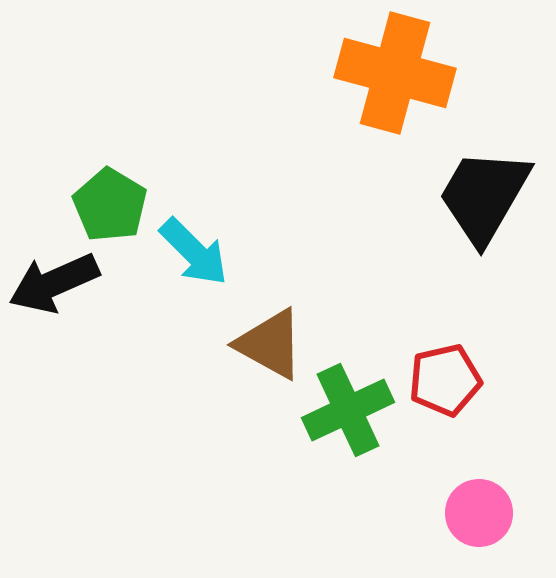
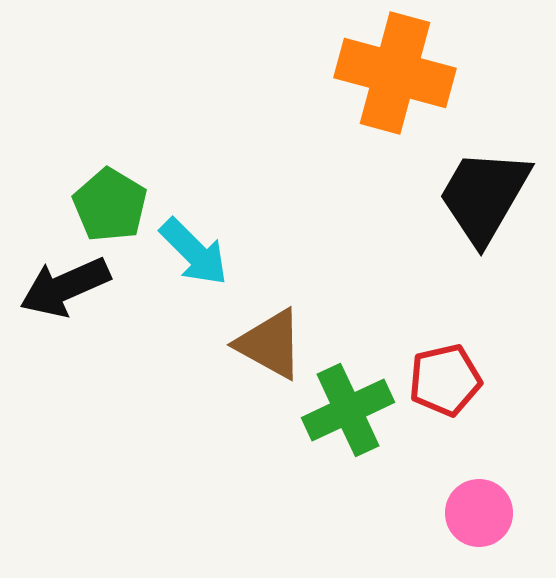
black arrow: moved 11 px right, 4 px down
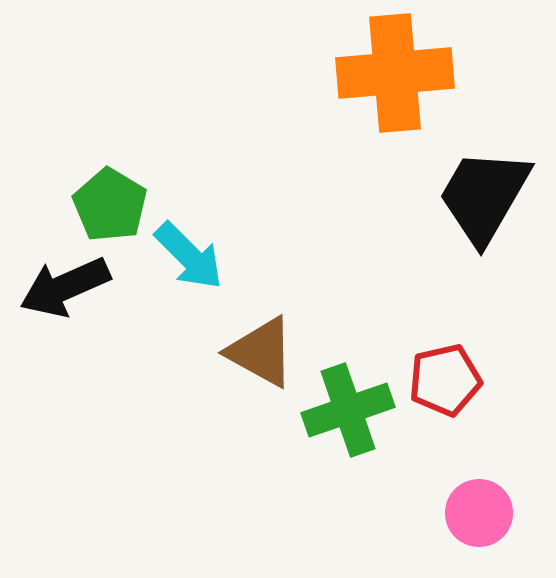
orange cross: rotated 20 degrees counterclockwise
cyan arrow: moved 5 px left, 4 px down
brown triangle: moved 9 px left, 8 px down
green cross: rotated 6 degrees clockwise
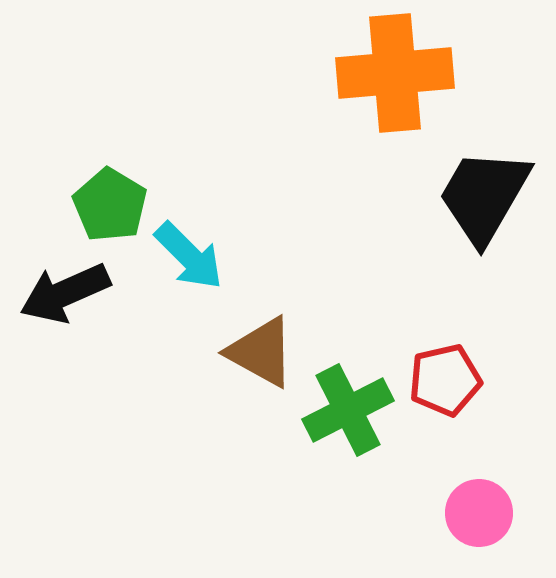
black arrow: moved 6 px down
green cross: rotated 8 degrees counterclockwise
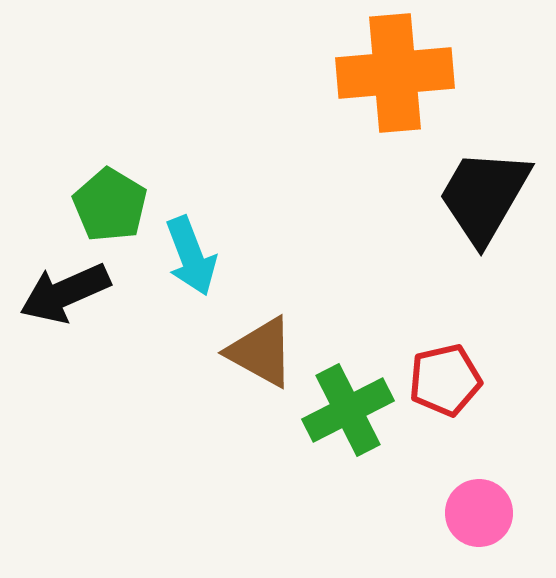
cyan arrow: moved 2 px right; rotated 24 degrees clockwise
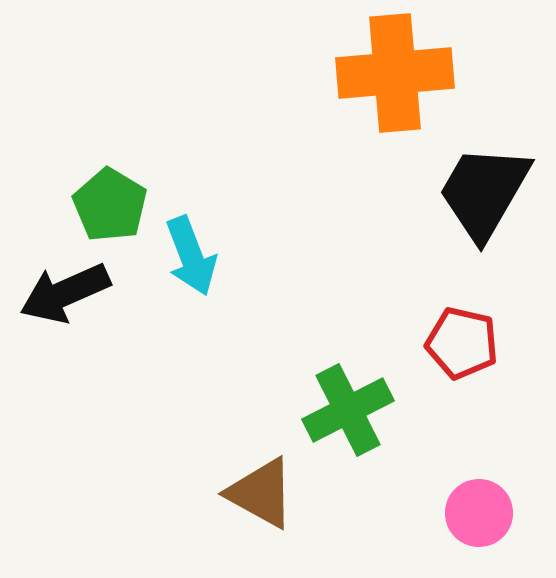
black trapezoid: moved 4 px up
brown triangle: moved 141 px down
red pentagon: moved 17 px right, 37 px up; rotated 26 degrees clockwise
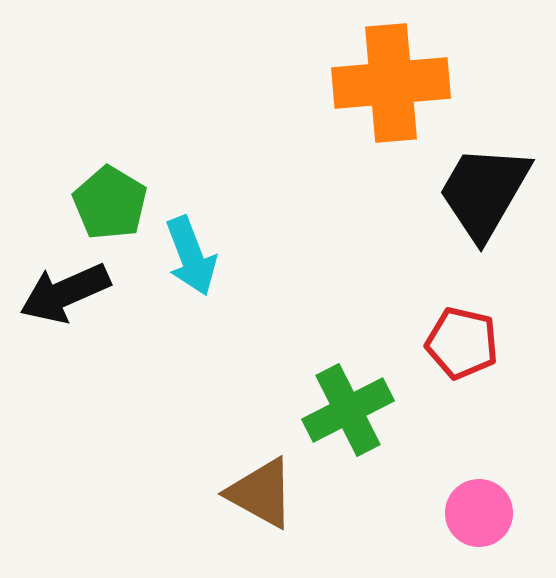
orange cross: moved 4 px left, 10 px down
green pentagon: moved 2 px up
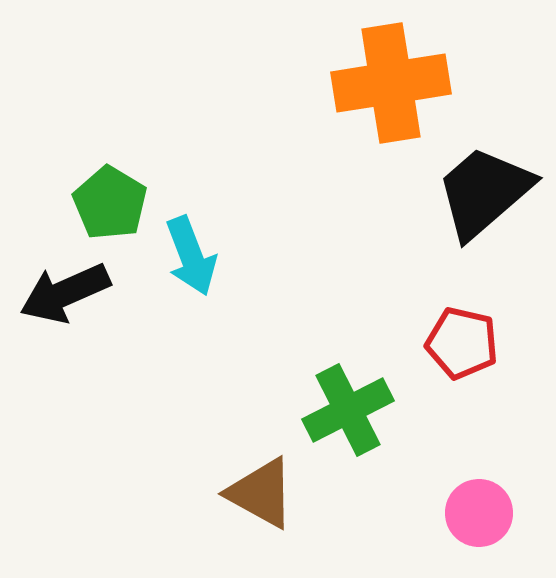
orange cross: rotated 4 degrees counterclockwise
black trapezoid: rotated 19 degrees clockwise
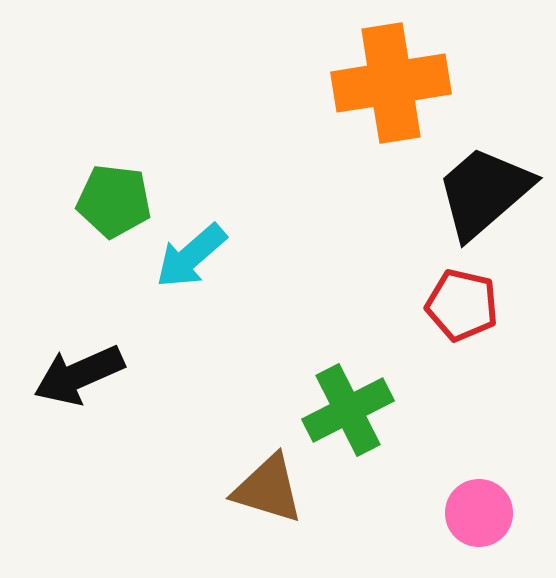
green pentagon: moved 4 px right, 2 px up; rotated 24 degrees counterclockwise
cyan arrow: rotated 70 degrees clockwise
black arrow: moved 14 px right, 82 px down
red pentagon: moved 38 px up
brown triangle: moved 7 px right, 4 px up; rotated 12 degrees counterclockwise
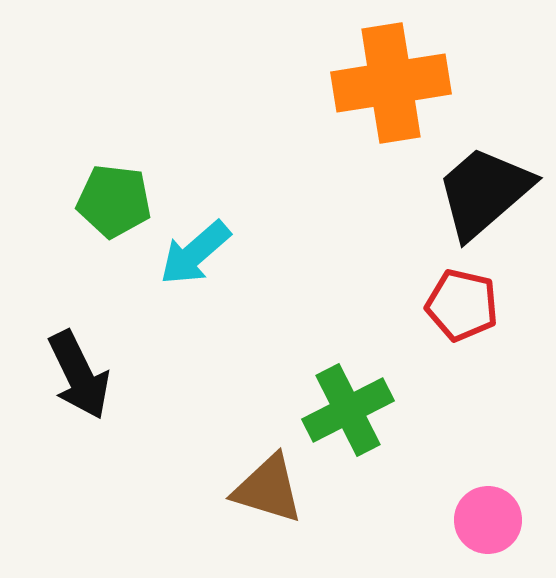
cyan arrow: moved 4 px right, 3 px up
black arrow: rotated 92 degrees counterclockwise
pink circle: moved 9 px right, 7 px down
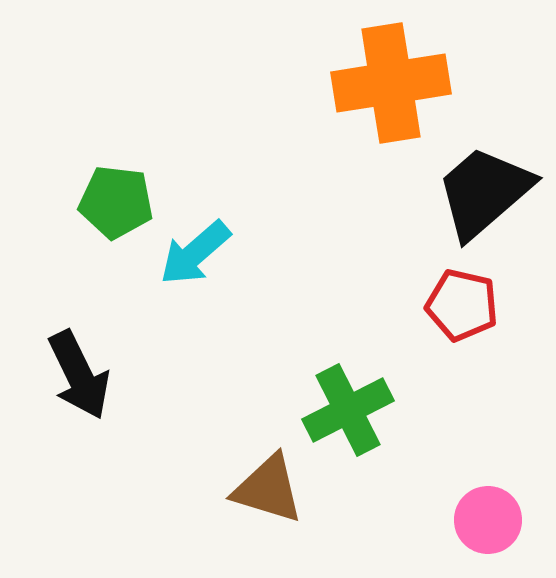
green pentagon: moved 2 px right, 1 px down
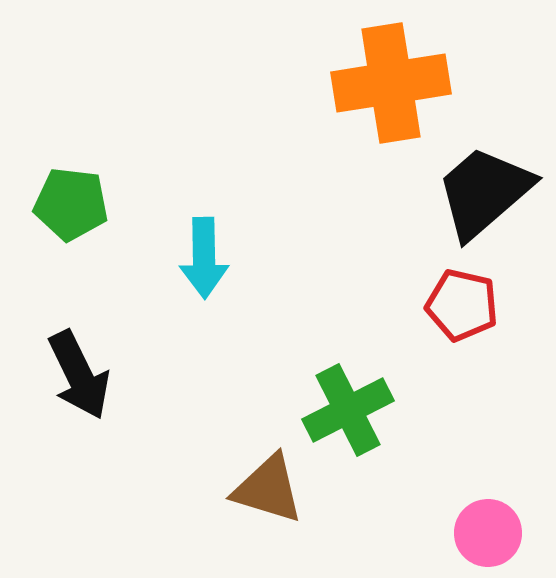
green pentagon: moved 45 px left, 2 px down
cyan arrow: moved 9 px right, 5 px down; rotated 50 degrees counterclockwise
pink circle: moved 13 px down
